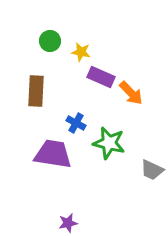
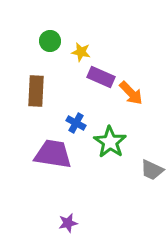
green star: moved 1 px right, 1 px up; rotated 20 degrees clockwise
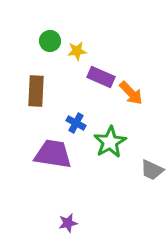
yellow star: moved 4 px left, 1 px up; rotated 18 degrees counterclockwise
green star: rotated 8 degrees clockwise
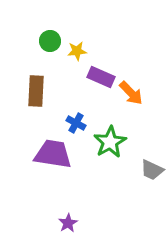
purple star: rotated 18 degrees counterclockwise
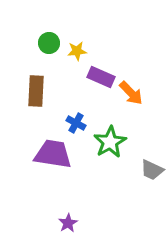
green circle: moved 1 px left, 2 px down
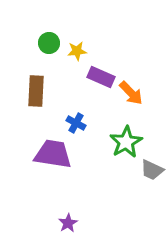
green star: moved 16 px right
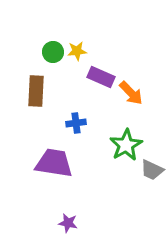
green circle: moved 4 px right, 9 px down
blue cross: rotated 36 degrees counterclockwise
green star: moved 3 px down
purple trapezoid: moved 1 px right, 9 px down
purple star: rotated 30 degrees counterclockwise
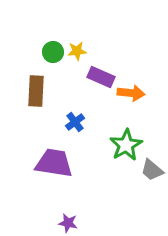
orange arrow: rotated 40 degrees counterclockwise
blue cross: moved 1 px left, 1 px up; rotated 30 degrees counterclockwise
gray trapezoid: rotated 15 degrees clockwise
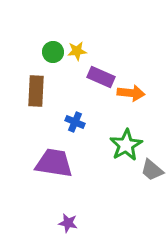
blue cross: rotated 30 degrees counterclockwise
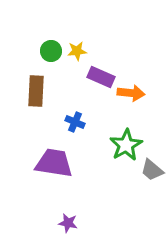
green circle: moved 2 px left, 1 px up
